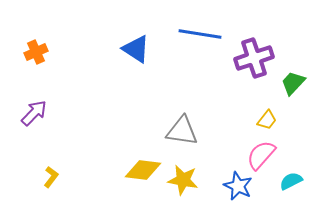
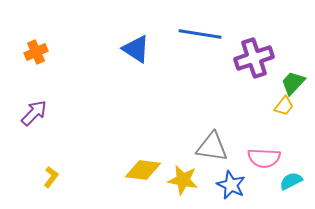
yellow trapezoid: moved 17 px right, 14 px up
gray triangle: moved 30 px right, 16 px down
pink semicircle: moved 3 px right, 3 px down; rotated 128 degrees counterclockwise
blue star: moved 7 px left, 1 px up
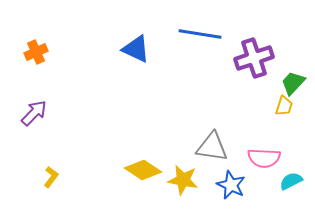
blue triangle: rotated 8 degrees counterclockwise
yellow trapezoid: rotated 20 degrees counterclockwise
yellow diamond: rotated 27 degrees clockwise
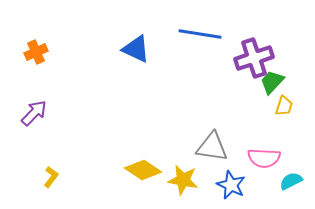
green trapezoid: moved 21 px left, 1 px up
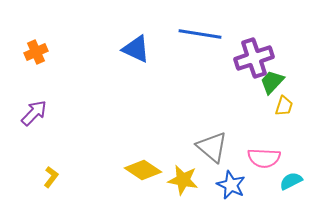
gray triangle: rotated 32 degrees clockwise
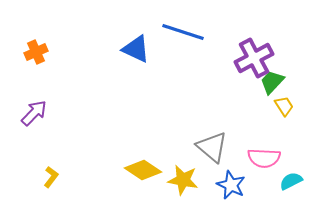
blue line: moved 17 px left, 2 px up; rotated 9 degrees clockwise
purple cross: rotated 9 degrees counterclockwise
yellow trapezoid: rotated 50 degrees counterclockwise
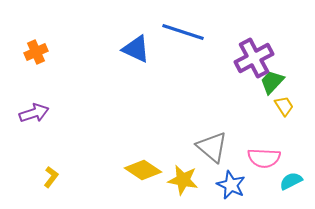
purple arrow: rotated 28 degrees clockwise
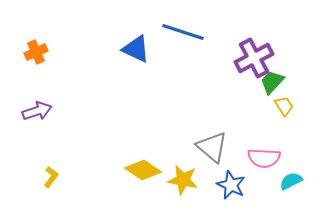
purple arrow: moved 3 px right, 2 px up
